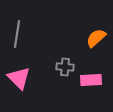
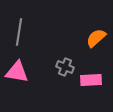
gray line: moved 2 px right, 2 px up
gray cross: rotated 18 degrees clockwise
pink triangle: moved 2 px left, 6 px up; rotated 35 degrees counterclockwise
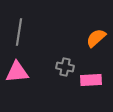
gray cross: rotated 12 degrees counterclockwise
pink triangle: rotated 15 degrees counterclockwise
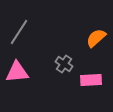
gray line: rotated 24 degrees clockwise
gray cross: moved 1 px left, 3 px up; rotated 24 degrees clockwise
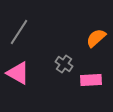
pink triangle: moved 1 px right, 1 px down; rotated 35 degrees clockwise
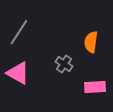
orange semicircle: moved 5 px left, 4 px down; rotated 40 degrees counterclockwise
pink rectangle: moved 4 px right, 7 px down
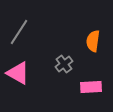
orange semicircle: moved 2 px right, 1 px up
gray cross: rotated 18 degrees clockwise
pink rectangle: moved 4 px left
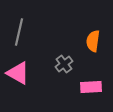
gray line: rotated 20 degrees counterclockwise
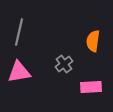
pink triangle: moved 1 px right, 1 px up; rotated 40 degrees counterclockwise
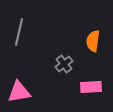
pink triangle: moved 20 px down
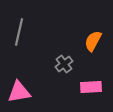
orange semicircle: rotated 20 degrees clockwise
